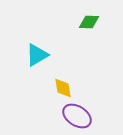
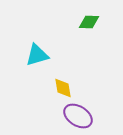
cyan triangle: rotated 15 degrees clockwise
purple ellipse: moved 1 px right
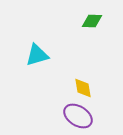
green diamond: moved 3 px right, 1 px up
yellow diamond: moved 20 px right
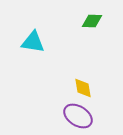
cyan triangle: moved 4 px left, 13 px up; rotated 25 degrees clockwise
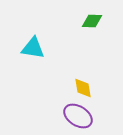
cyan triangle: moved 6 px down
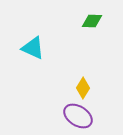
cyan triangle: rotated 15 degrees clockwise
yellow diamond: rotated 40 degrees clockwise
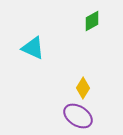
green diamond: rotated 30 degrees counterclockwise
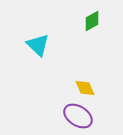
cyan triangle: moved 5 px right, 3 px up; rotated 20 degrees clockwise
yellow diamond: moved 2 px right; rotated 55 degrees counterclockwise
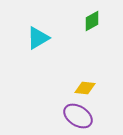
cyan triangle: moved 7 px up; rotated 45 degrees clockwise
yellow diamond: rotated 60 degrees counterclockwise
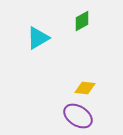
green diamond: moved 10 px left
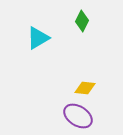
green diamond: rotated 35 degrees counterclockwise
